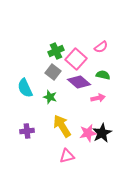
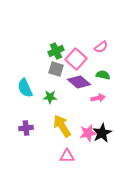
gray square: moved 3 px right, 3 px up; rotated 21 degrees counterclockwise
green star: rotated 16 degrees counterclockwise
purple cross: moved 1 px left, 3 px up
pink triangle: rotated 14 degrees clockwise
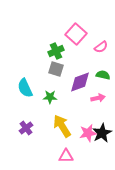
pink square: moved 25 px up
purple diamond: moved 1 px right; rotated 60 degrees counterclockwise
purple cross: rotated 32 degrees counterclockwise
pink triangle: moved 1 px left
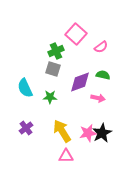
gray square: moved 3 px left
pink arrow: rotated 24 degrees clockwise
yellow arrow: moved 5 px down
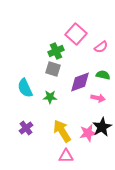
black star: moved 6 px up
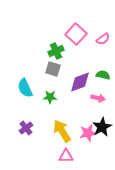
pink semicircle: moved 2 px right, 8 px up
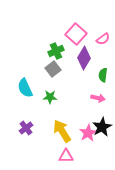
gray square: rotated 35 degrees clockwise
green semicircle: rotated 96 degrees counterclockwise
purple diamond: moved 4 px right, 24 px up; rotated 40 degrees counterclockwise
pink star: rotated 18 degrees counterclockwise
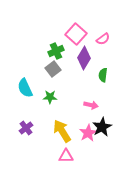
pink arrow: moved 7 px left, 7 px down
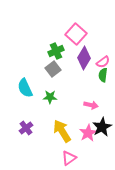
pink semicircle: moved 23 px down
pink triangle: moved 3 px right, 2 px down; rotated 35 degrees counterclockwise
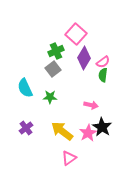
black star: rotated 12 degrees counterclockwise
yellow arrow: rotated 20 degrees counterclockwise
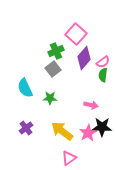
purple diamond: rotated 10 degrees clockwise
green star: moved 1 px down
black star: rotated 30 degrees counterclockwise
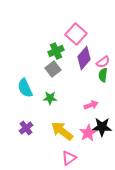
pink arrow: rotated 32 degrees counterclockwise
